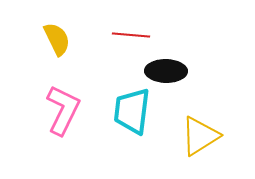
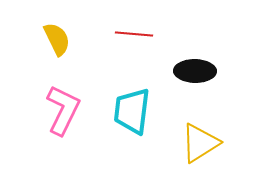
red line: moved 3 px right, 1 px up
black ellipse: moved 29 px right
yellow triangle: moved 7 px down
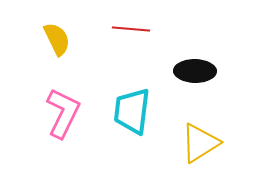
red line: moved 3 px left, 5 px up
pink L-shape: moved 3 px down
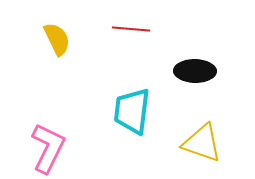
pink L-shape: moved 15 px left, 35 px down
yellow triangle: moved 2 px right; rotated 51 degrees clockwise
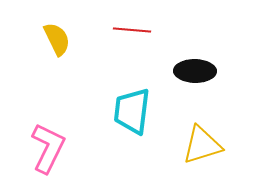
red line: moved 1 px right, 1 px down
yellow triangle: moved 2 px down; rotated 36 degrees counterclockwise
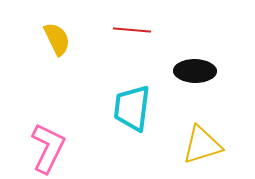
cyan trapezoid: moved 3 px up
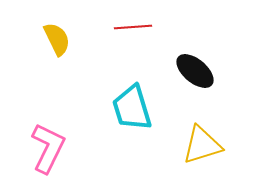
red line: moved 1 px right, 3 px up; rotated 9 degrees counterclockwise
black ellipse: rotated 39 degrees clockwise
cyan trapezoid: rotated 24 degrees counterclockwise
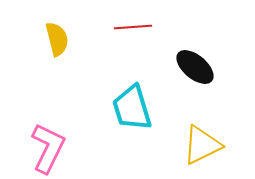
yellow semicircle: rotated 12 degrees clockwise
black ellipse: moved 4 px up
yellow triangle: rotated 9 degrees counterclockwise
